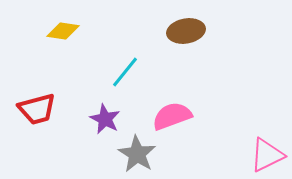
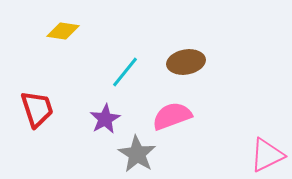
brown ellipse: moved 31 px down
red trapezoid: rotated 93 degrees counterclockwise
purple star: rotated 16 degrees clockwise
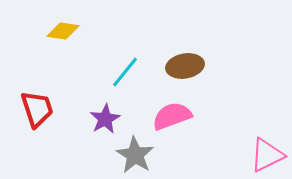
brown ellipse: moved 1 px left, 4 px down
gray star: moved 2 px left, 1 px down
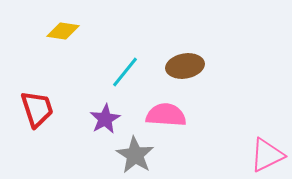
pink semicircle: moved 6 px left, 1 px up; rotated 24 degrees clockwise
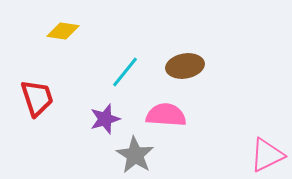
red trapezoid: moved 11 px up
purple star: rotated 12 degrees clockwise
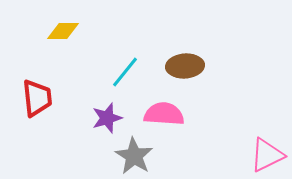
yellow diamond: rotated 8 degrees counterclockwise
brown ellipse: rotated 6 degrees clockwise
red trapezoid: rotated 12 degrees clockwise
pink semicircle: moved 2 px left, 1 px up
purple star: moved 2 px right, 1 px up
gray star: moved 1 px left, 1 px down
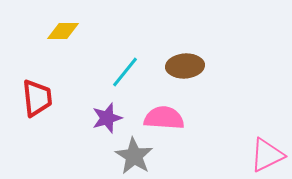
pink semicircle: moved 4 px down
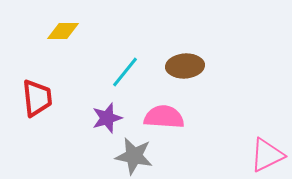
pink semicircle: moved 1 px up
gray star: rotated 21 degrees counterclockwise
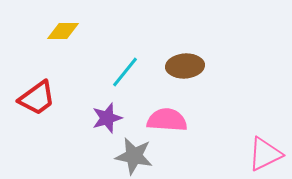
red trapezoid: rotated 60 degrees clockwise
pink semicircle: moved 3 px right, 3 px down
pink triangle: moved 2 px left, 1 px up
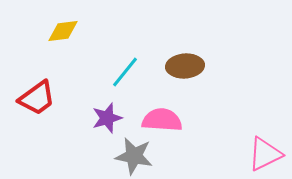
yellow diamond: rotated 8 degrees counterclockwise
pink semicircle: moved 5 px left
